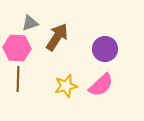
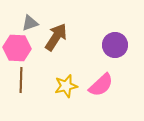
brown arrow: moved 1 px left
purple circle: moved 10 px right, 4 px up
brown line: moved 3 px right, 1 px down
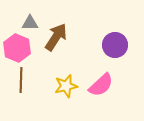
gray triangle: rotated 18 degrees clockwise
pink hexagon: rotated 20 degrees clockwise
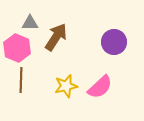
purple circle: moved 1 px left, 3 px up
pink semicircle: moved 1 px left, 2 px down
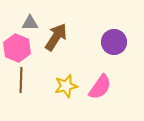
pink semicircle: rotated 12 degrees counterclockwise
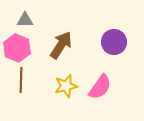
gray triangle: moved 5 px left, 3 px up
brown arrow: moved 5 px right, 8 px down
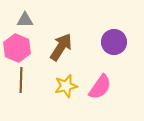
brown arrow: moved 2 px down
